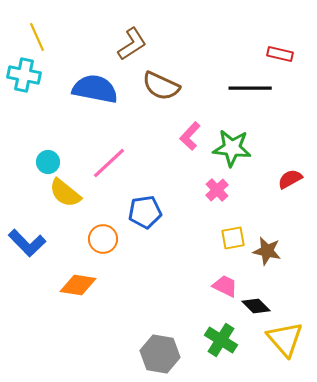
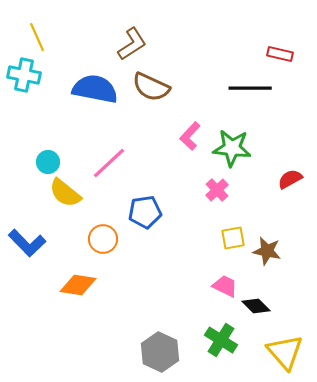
brown semicircle: moved 10 px left, 1 px down
yellow triangle: moved 13 px down
gray hexagon: moved 2 px up; rotated 15 degrees clockwise
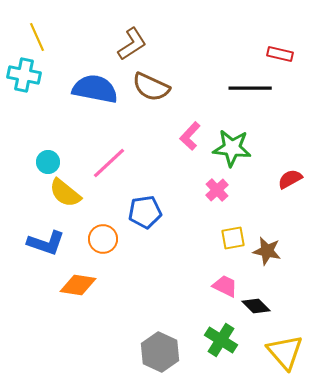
blue L-shape: moved 19 px right; rotated 27 degrees counterclockwise
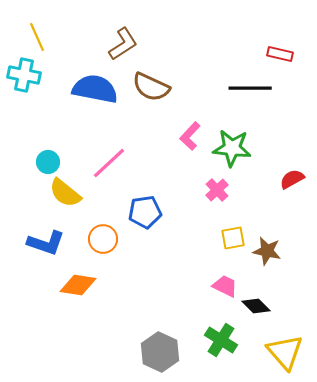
brown L-shape: moved 9 px left
red semicircle: moved 2 px right
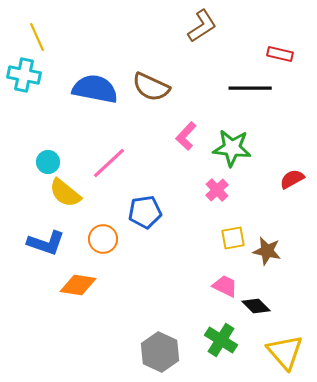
brown L-shape: moved 79 px right, 18 px up
pink L-shape: moved 4 px left
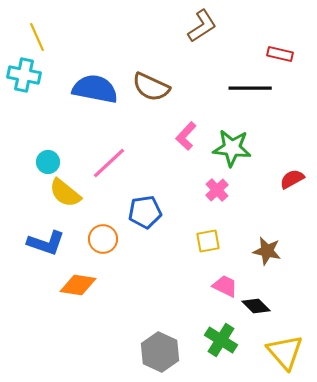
yellow square: moved 25 px left, 3 px down
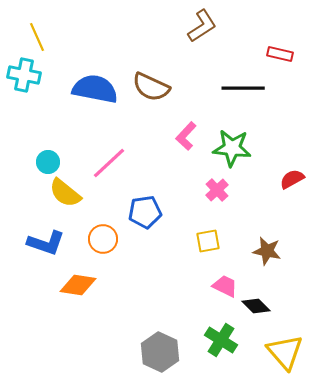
black line: moved 7 px left
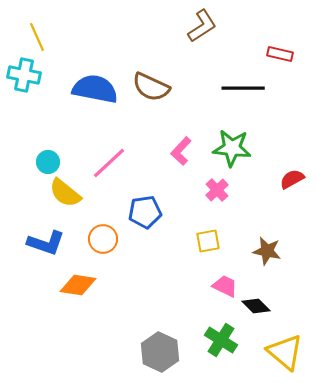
pink L-shape: moved 5 px left, 15 px down
yellow triangle: rotated 9 degrees counterclockwise
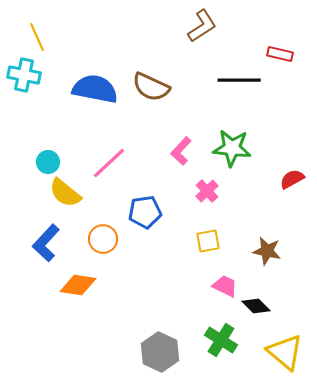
black line: moved 4 px left, 8 px up
pink cross: moved 10 px left, 1 px down
blue L-shape: rotated 114 degrees clockwise
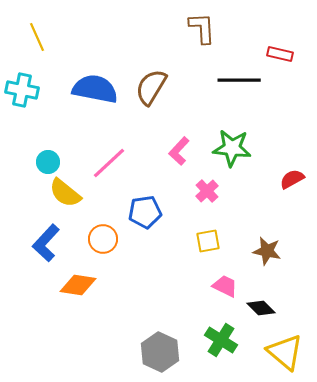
brown L-shape: moved 2 px down; rotated 60 degrees counterclockwise
cyan cross: moved 2 px left, 15 px down
brown semicircle: rotated 96 degrees clockwise
pink L-shape: moved 2 px left
black diamond: moved 5 px right, 2 px down
